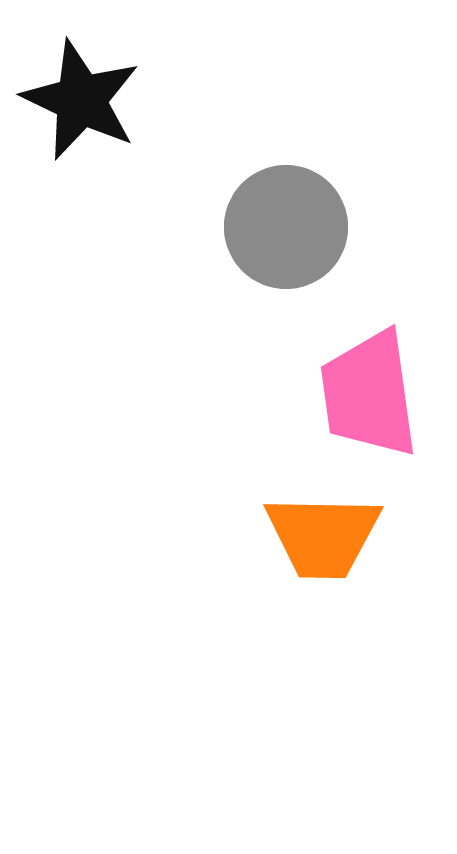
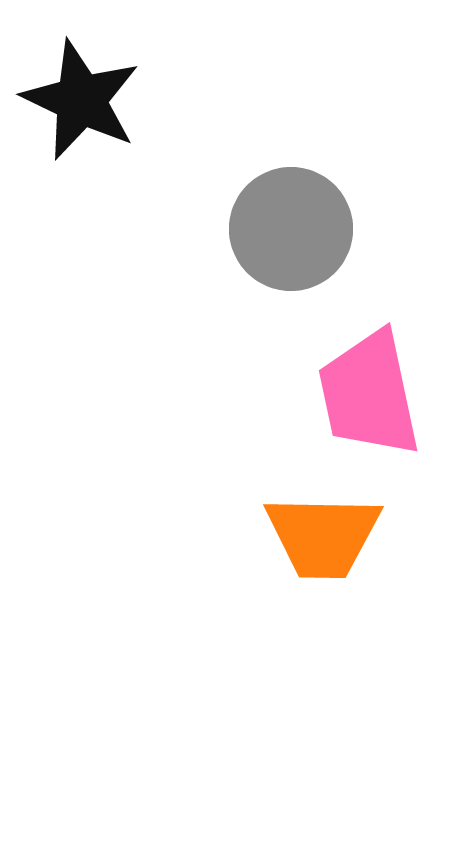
gray circle: moved 5 px right, 2 px down
pink trapezoid: rotated 4 degrees counterclockwise
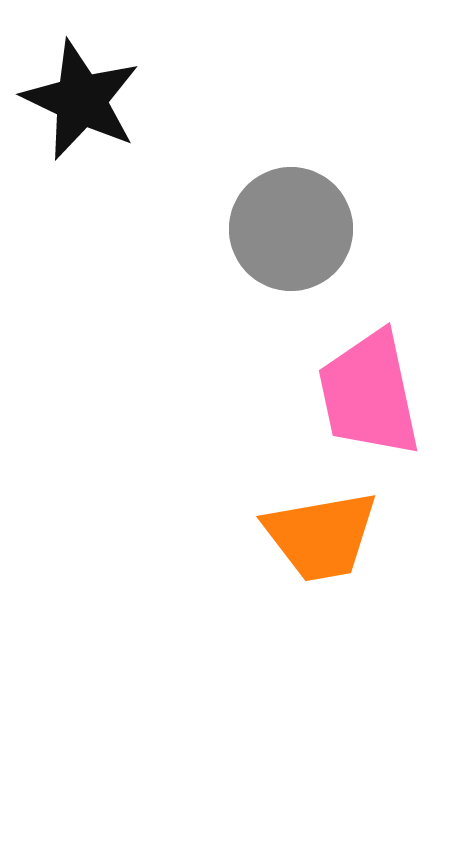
orange trapezoid: moved 2 px left; rotated 11 degrees counterclockwise
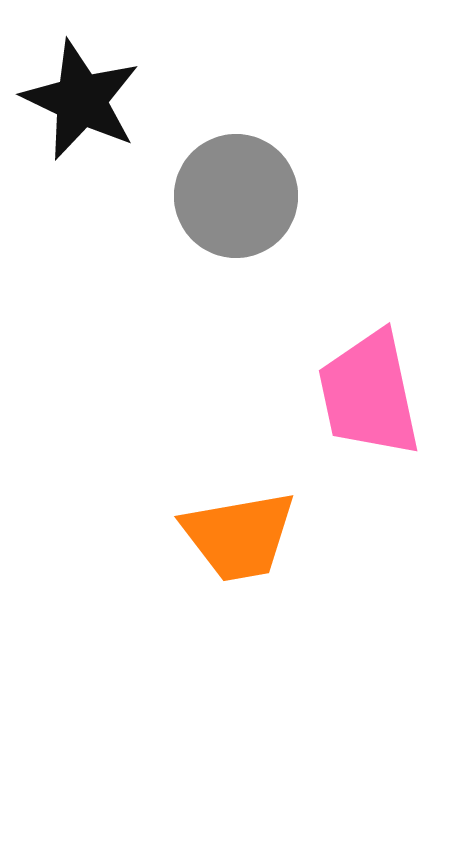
gray circle: moved 55 px left, 33 px up
orange trapezoid: moved 82 px left
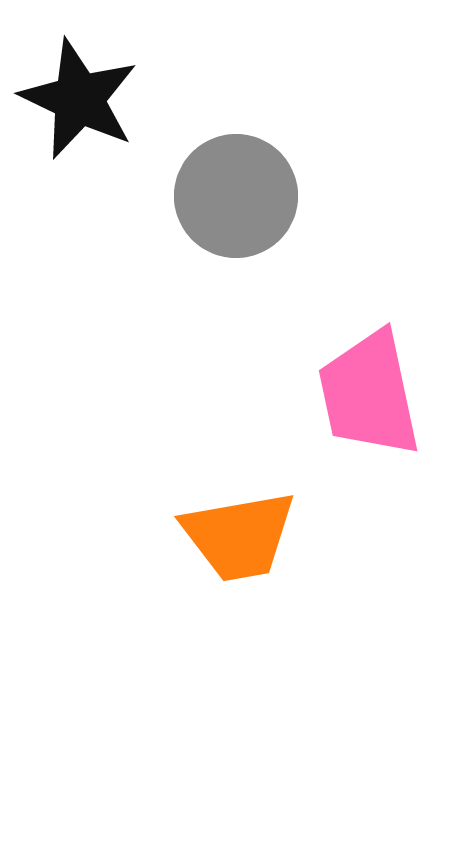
black star: moved 2 px left, 1 px up
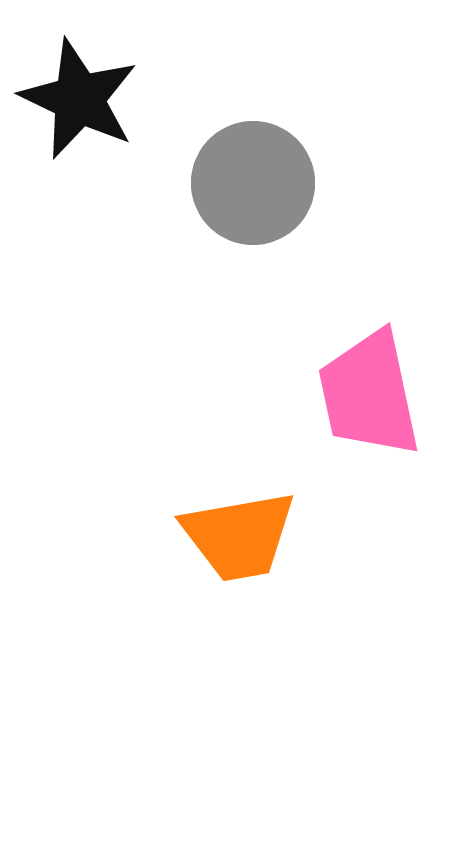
gray circle: moved 17 px right, 13 px up
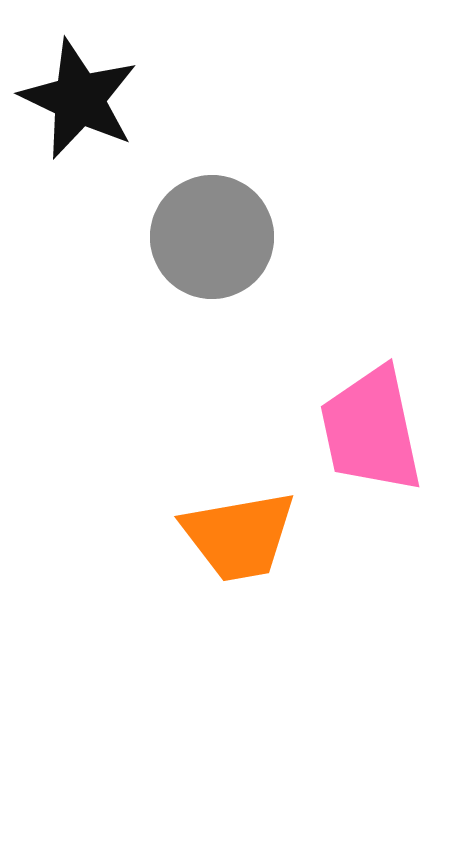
gray circle: moved 41 px left, 54 px down
pink trapezoid: moved 2 px right, 36 px down
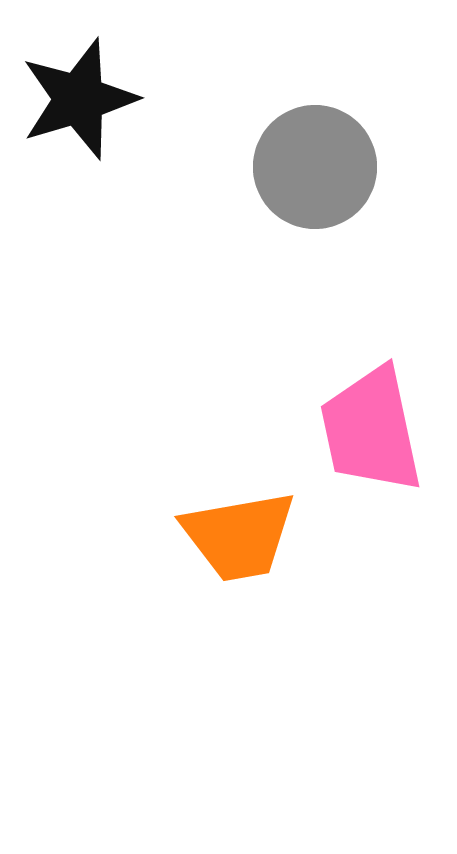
black star: rotated 30 degrees clockwise
gray circle: moved 103 px right, 70 px up
